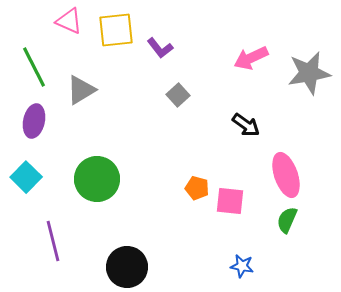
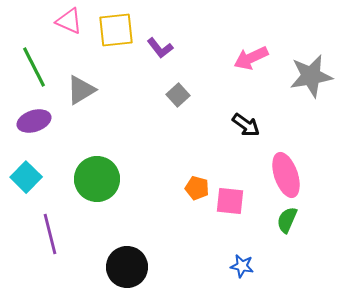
gray star: moved 2 px right, 3 px down
purple ellipse: rotated 60 degrees clockwise
purple line: moved 3 px left, 7 px up
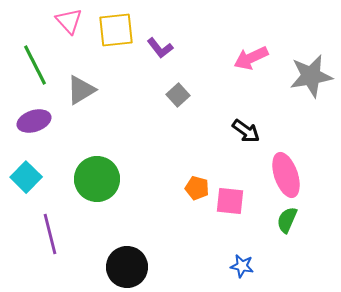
pink triangle: rotated 24 degrees clockwise
green line: moved 1 px right, 2 px up
black arrow: moved 6 px down
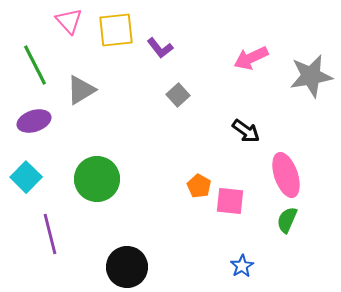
orange pentagon: moved 2 px right, 2 px up; rotated 15 degrees clockwise
blue star: rotated 30 degrees clockwise
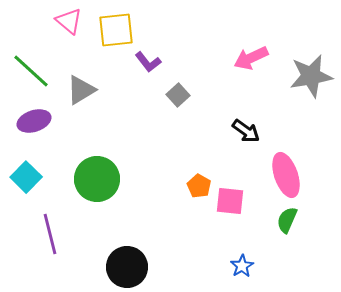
pink triangle: rotated 8 degrees counterclockwise
purple L-shape: moved 12 px left, 14 px down
green line: moved 4 px left, 6 px down; rotated 21 degrees counterclockwise
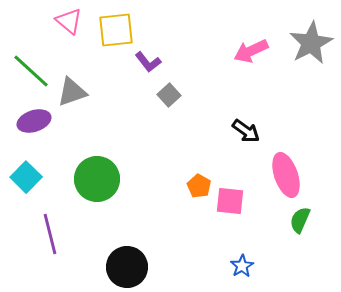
pink arrow: moved 7 px up
gray star: moved 33 px up; rotated 18 degrees counterclockwise
gray triangle: moved 9 px left, 2 px down; rotated 12 degrees clockwise
gray square: moved 9 px left
green semicircle: moved 13 px right
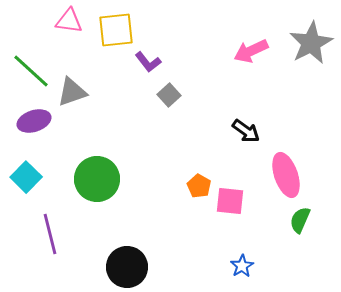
pink triangle: rotated 32 degrees counterclockwise
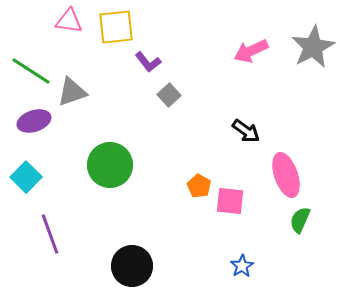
yellow square: moved 3 px up
gray star: moved 2 px right, 4 px down
green line: rotated 9 degrees counterclockwise
green circle: moved 13 px right, 14 px up
purple line: rotated 6 degrees counterclockwise
black circle: moved 5 px right, 1 px up
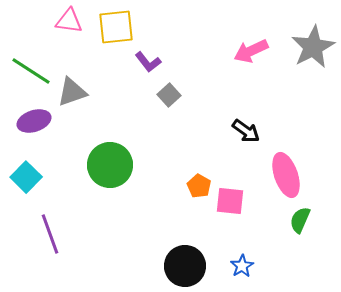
black circle: moved 53 px right
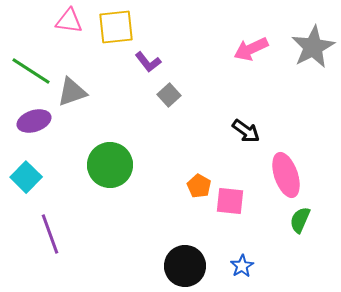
pink arrow: moved 2 px up
